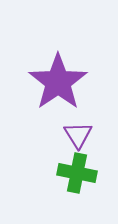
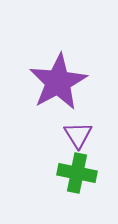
purple star: rotated 6 degrees clockwise
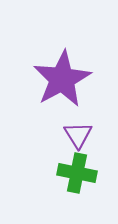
purple star: moved 4 px right, 3 px up
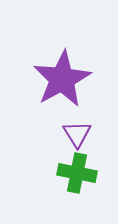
purple triangle: moved 1 px left, 1 px up
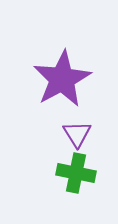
green cross: moved 1 px left
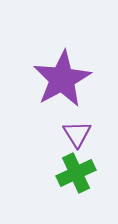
green cross: rotated 36 degrees counterclockwise
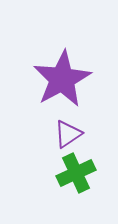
purple triangle: moved 9 px left; rotated 28 degrees clockwise
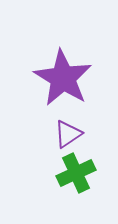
purple star: moved 1 px right, 1 px up; rotated 12 degrees counterclockwise
